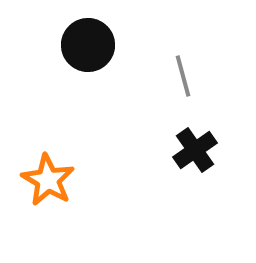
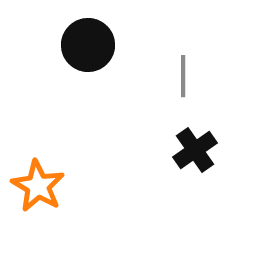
gray line: rotated 15 degrees clockwise
orange star: moved 10 px left, 6 px down
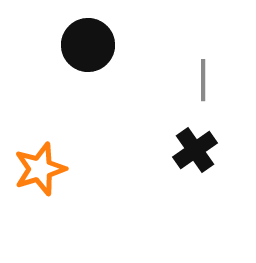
gray line: moved 20 px right, 4 px down
orange star: moved 2 px right, 17 px up; rotated 24 degrees clockwise
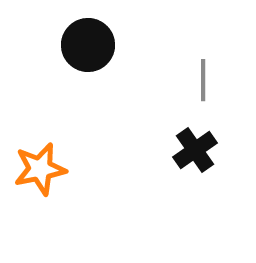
orange star: rotated 6 degrees clockwise
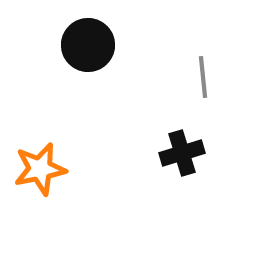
gray line: moved 3 px up; rotated 6 degrees counterclockwise
black cross: moved 13 px left, 3 px down; rotated 18 degrees clockwise
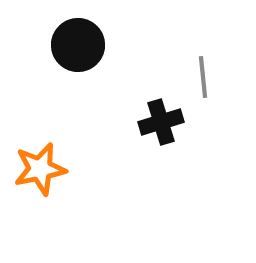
black circle: moved 10 px left
black cross: moved 21 px left, 31 px up
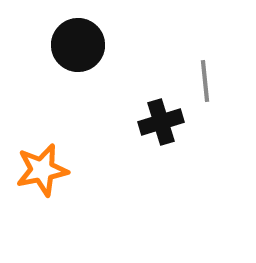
gray line: moved 2 px right, 4 px down
orange star: moved 2 px right, 1 px down
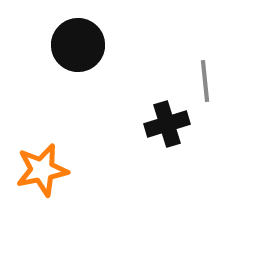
black cross: moved 6 px right, 2 px down
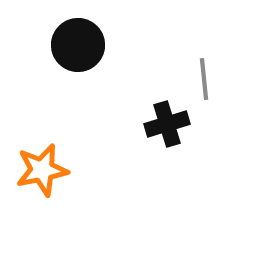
gray line: moved 1 px left, 2 px up
